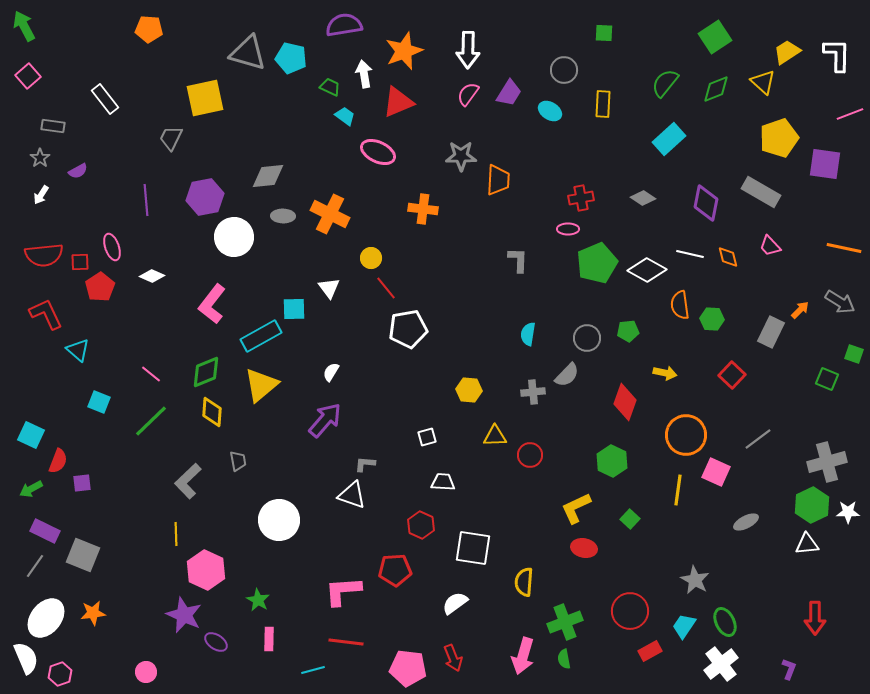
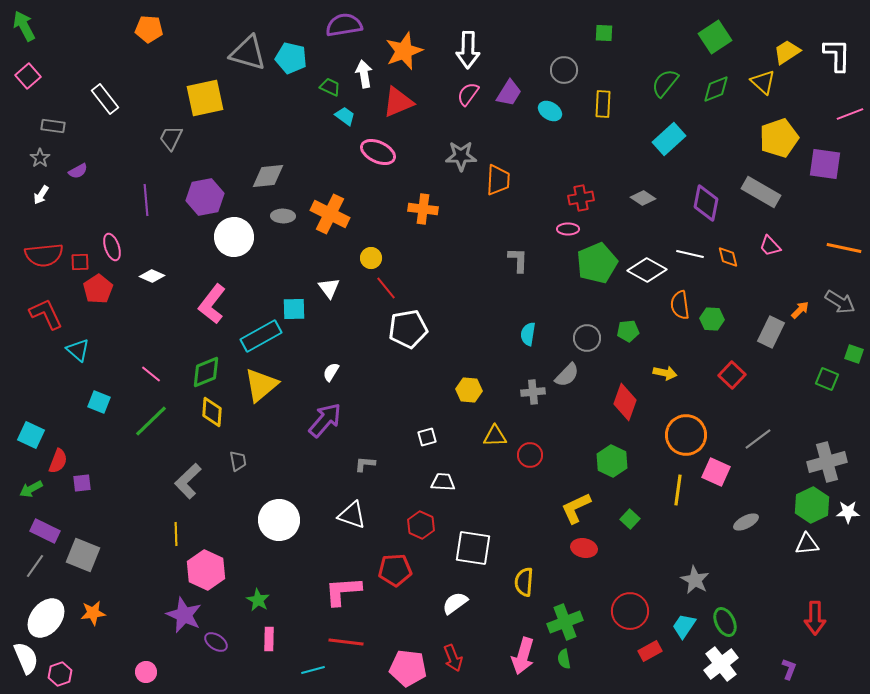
red pentagon at (100, 287): moved 2 px left, 2 px down
white triangle at (352, 495): moved 20 px down
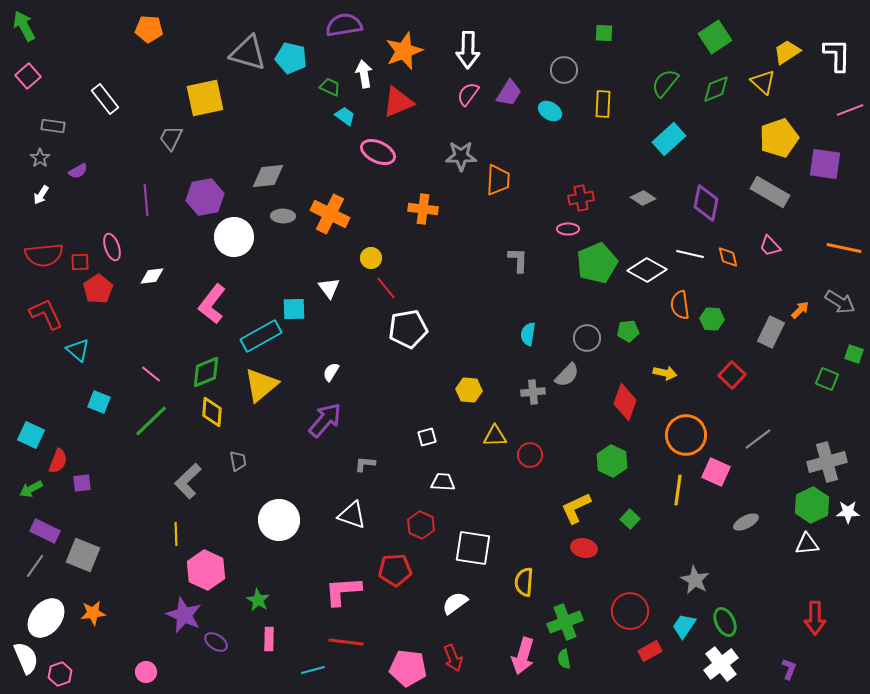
pink line at (850, 114): moved 4 px up
gray rectangle at (761, 192): moved 9 px right
white diamond at (152, 276): rotated 30 degrees counterclockwise
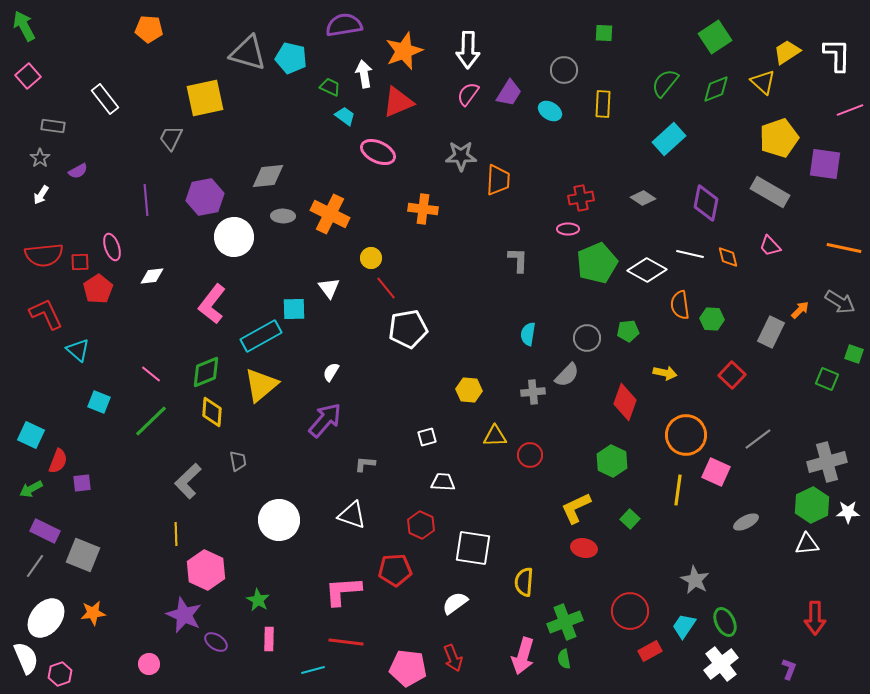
pink circle at (146, 672): moved 3 px right, 8 px up
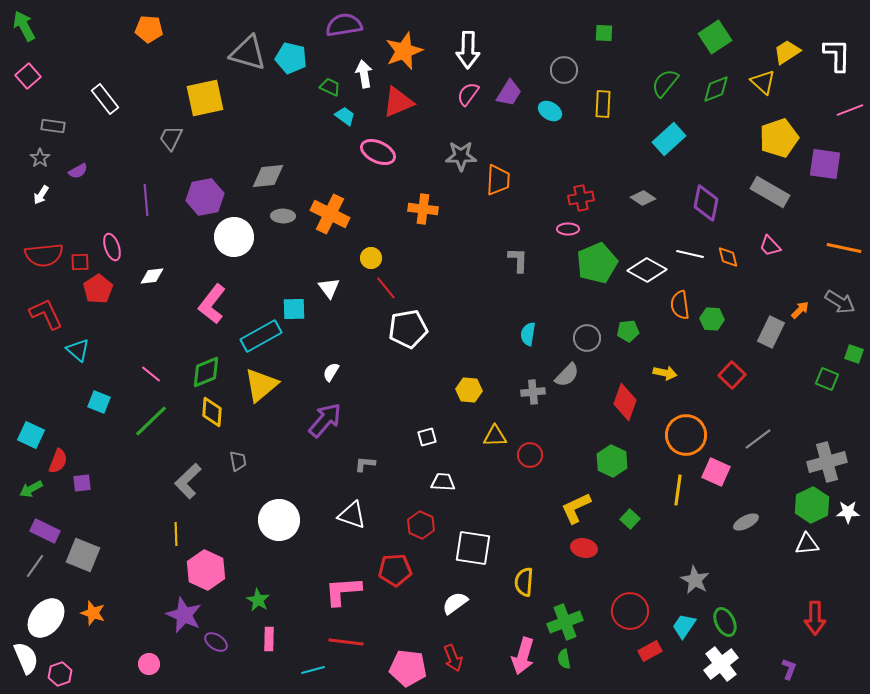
orange star at (93, 613): rotated 25 degrees clockwise
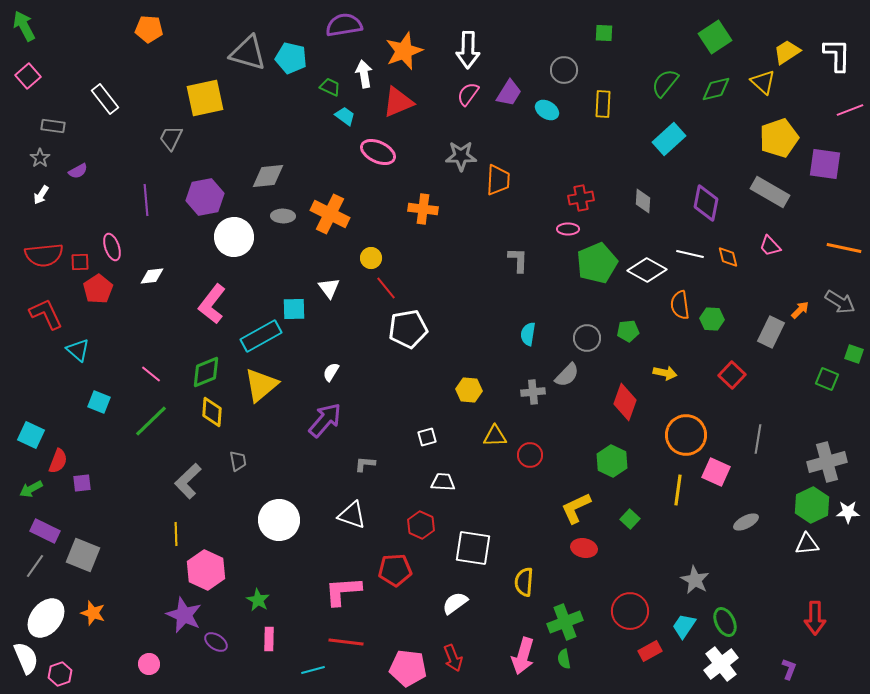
green diamond at (716, 89): rotated 8 degrees clockwise
cyan ellipse at (550, 111): moved 3 px left, 1 px up
gray diamond at (643, 198): moved 3 px down; rotated 60 degrees clockwise
gray line at (758, 439): rotated 44 degrees counterclockwise
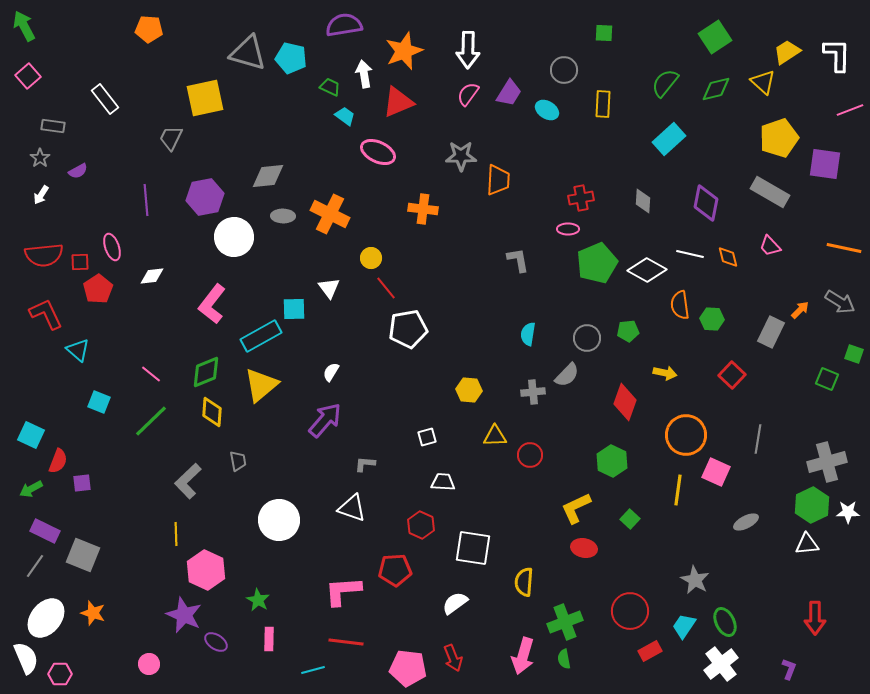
gray L-shape at (518, 260): rotated 12 degrees counterclockwise
white triangle at (352, 515): moved 7 px up
pink hexagon at (60, 674): rotated 20 degrees clockwise
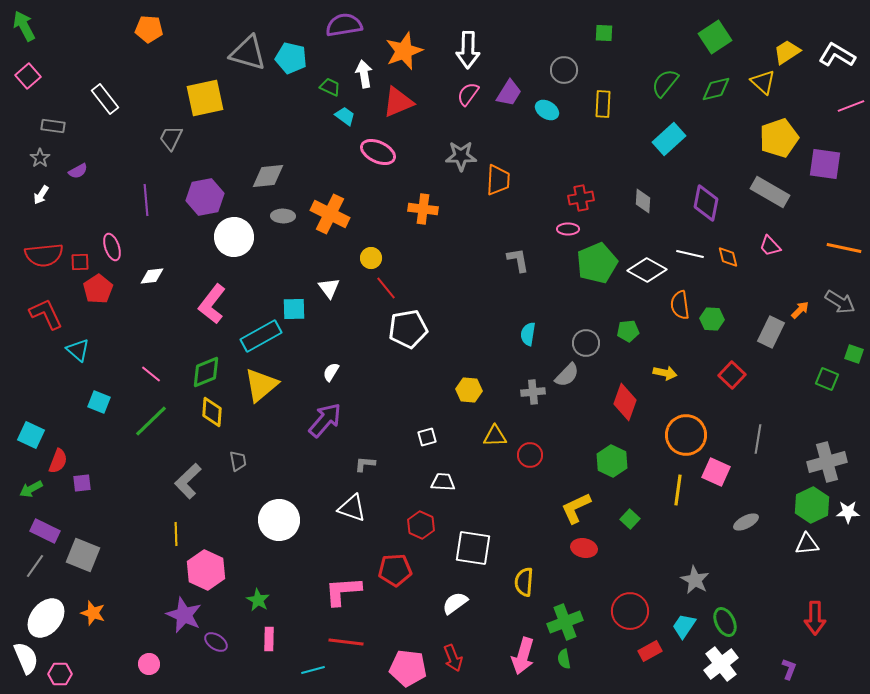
white L-shape at (837, 55): rotated 60 degrees counterclockwise
pink line at (850, 110): moved 1 px right, 4 px up
gray circle at (587, 338): moved 1 px left, 5 px down
